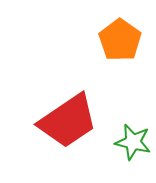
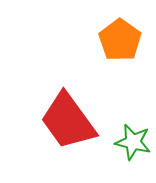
red trapezoid: rotated 88 degrees clockwise
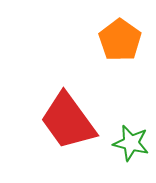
green star: moved 2 px left, 1 px down
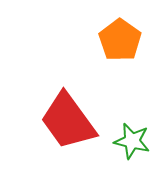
green star: moved 1 px right, 2 px up
